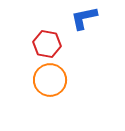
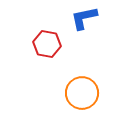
orange circle: moved 32 px right, 13 px down
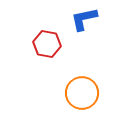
blue L-shape: moved 1 px down
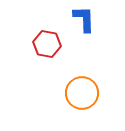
blue L-shape: rotated 100 degrees clockwise
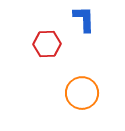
red hexagon: rotated 12 degrees counterclockwise
